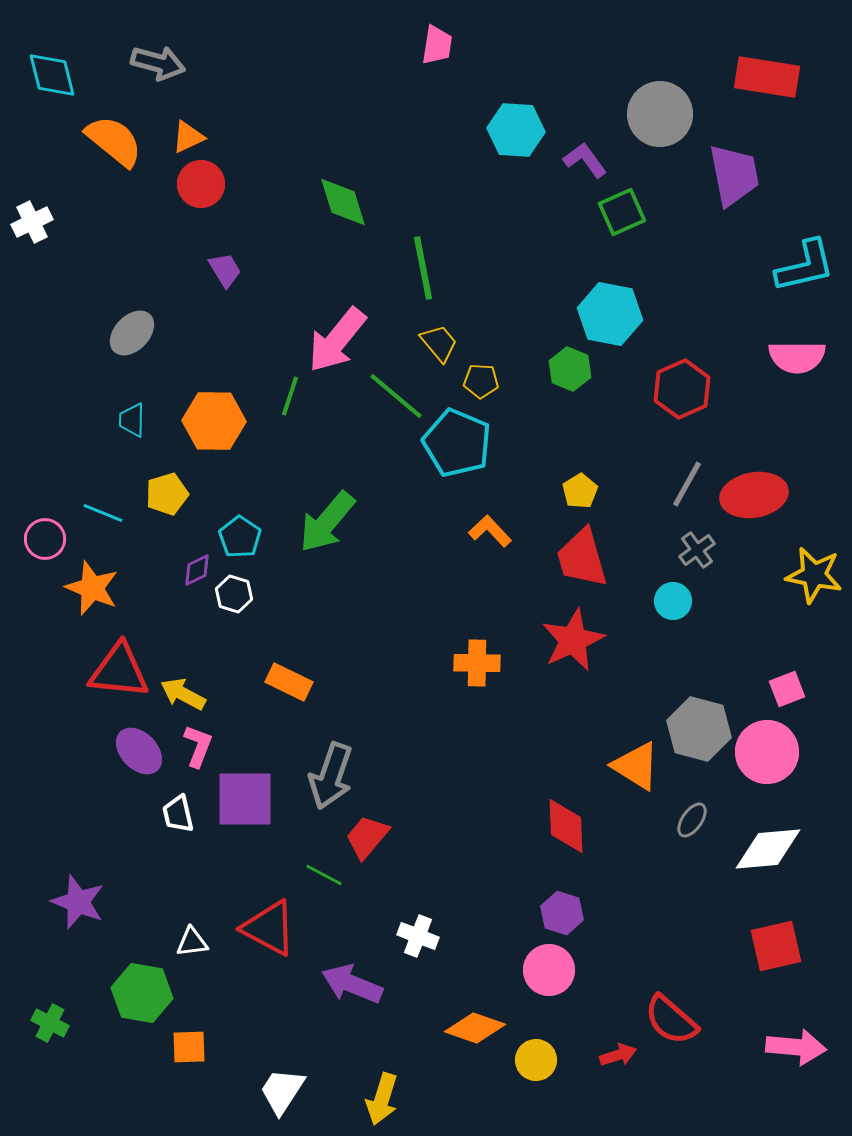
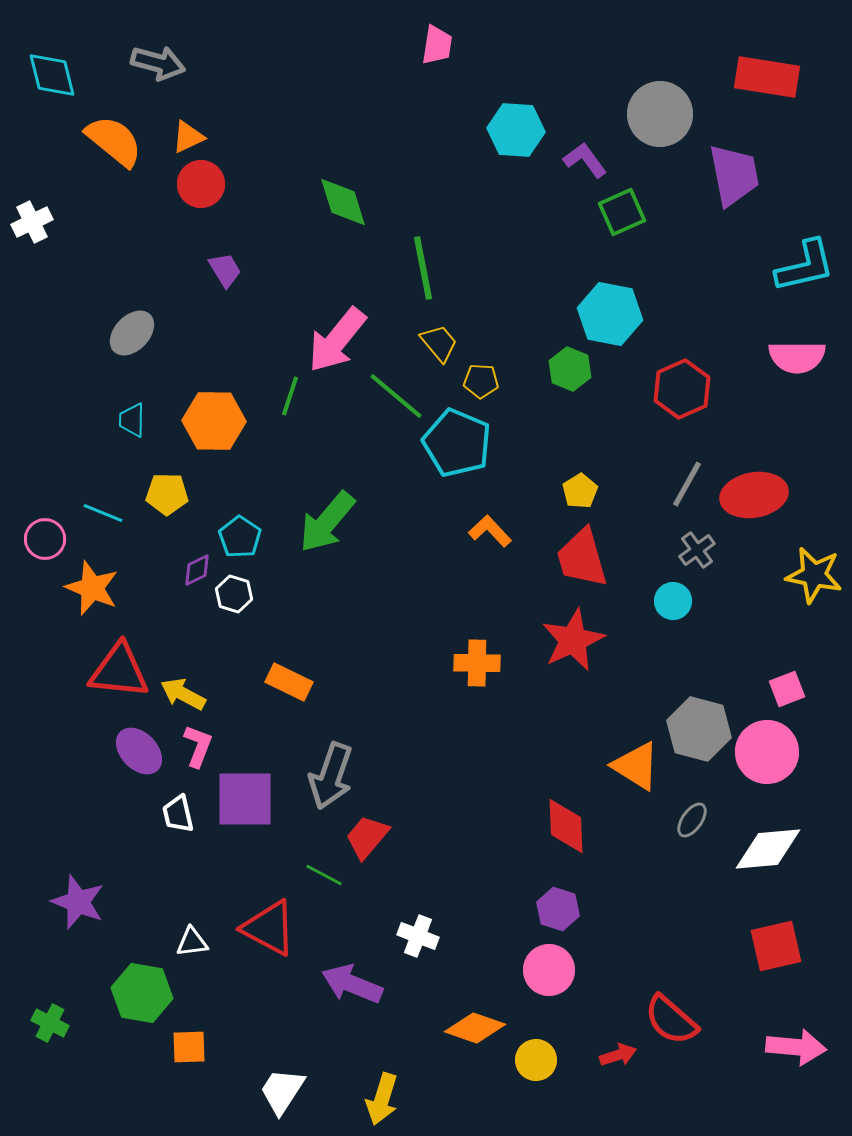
yellow pentagon at (167, 494): rotated 18 degrees clockwise
purple hexagon at (562, 913): moved 4 px left, 4 px up
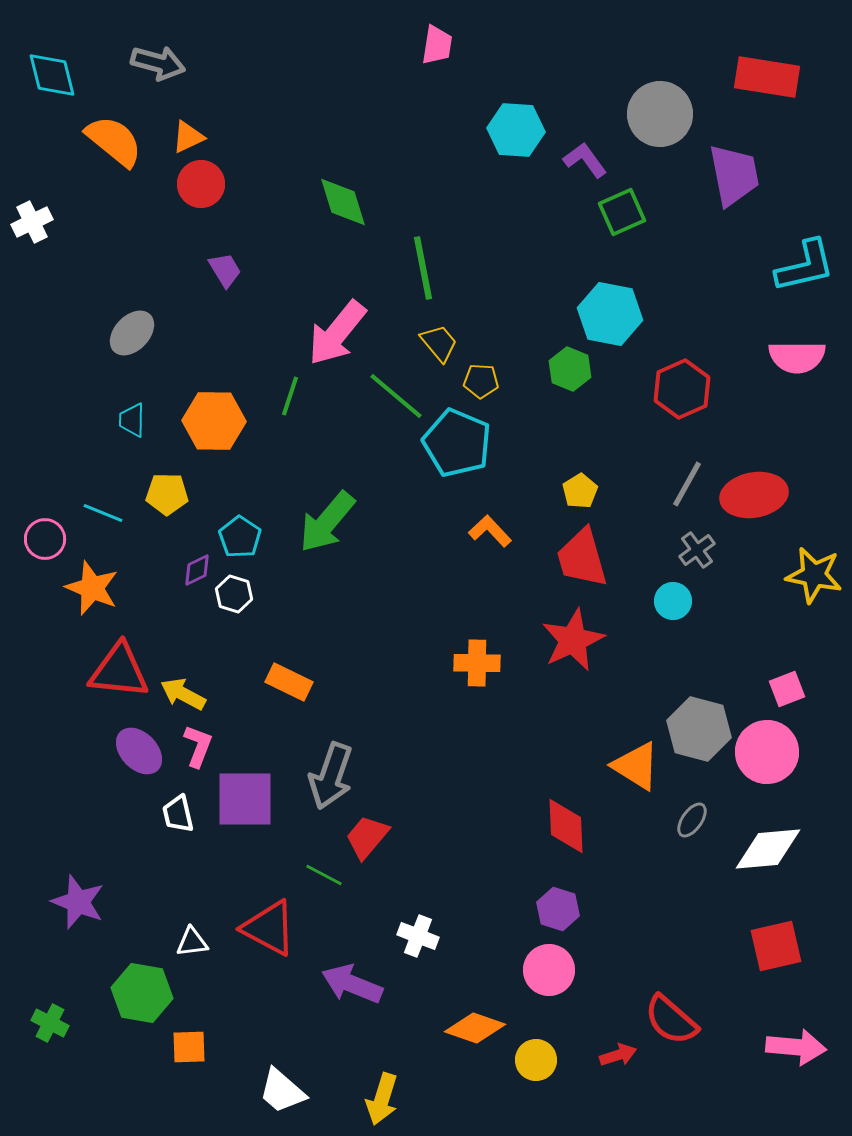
pink arrow at (337, 340): moved 7 px up
white trapezoid at (282, 1091): rotated 82 degrees counterclockwise
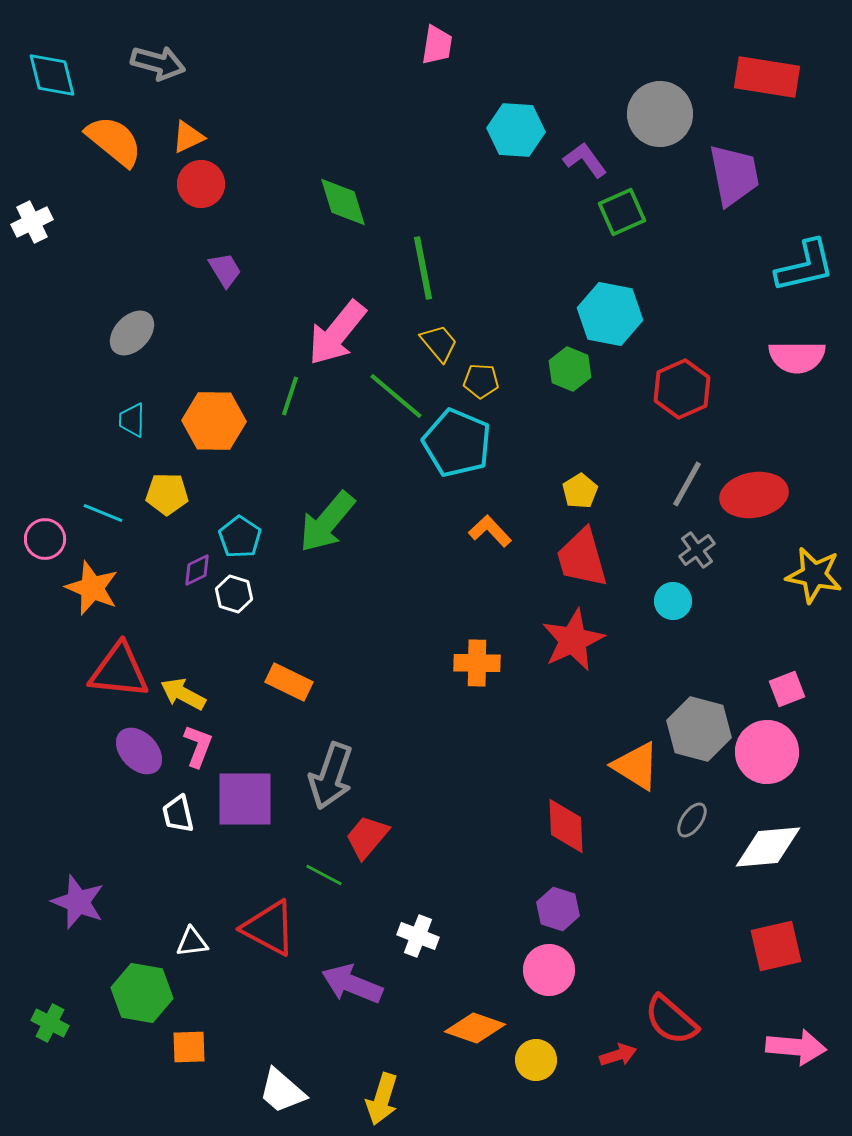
white diamond at (768, 849): moved 2 px up
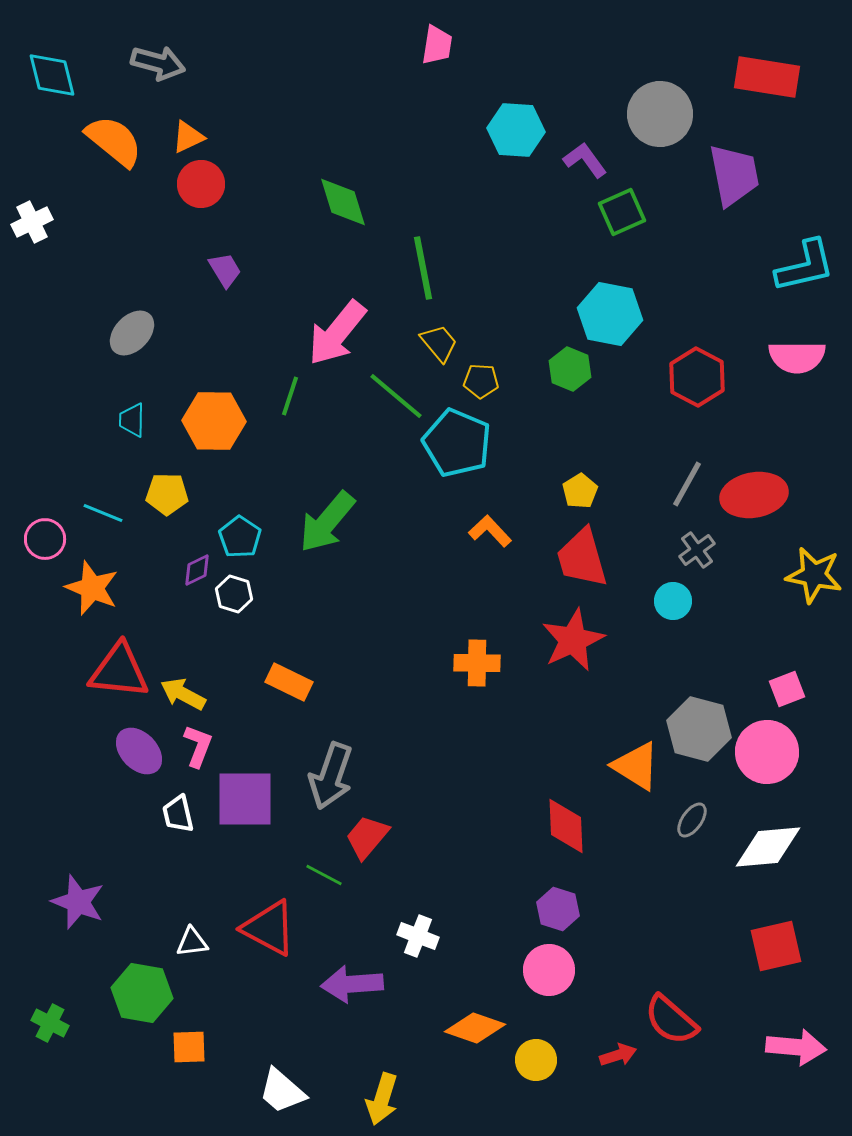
red hexagon at (682, 389): moved 15 px right, 12 px up; rotated 8 degrees counterclockwise
purple arrow at (352, 984): rotated 26 degrees counterclockwise
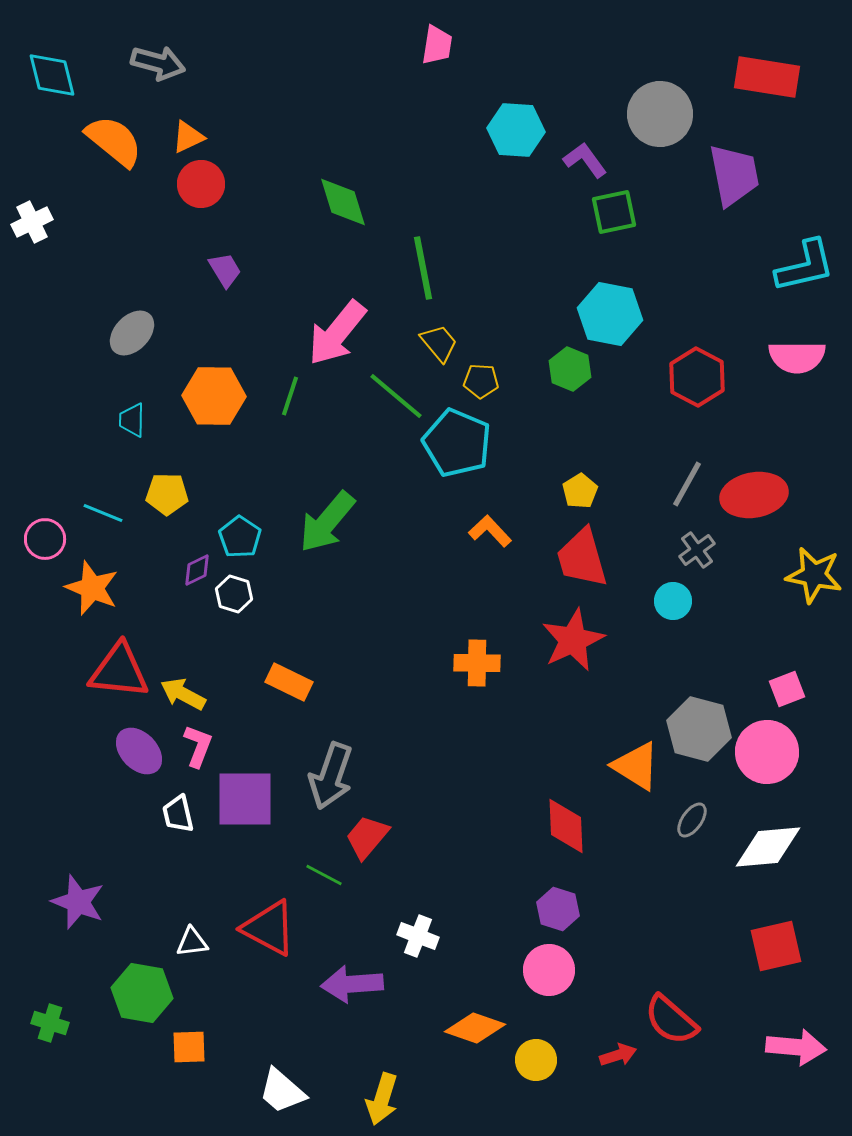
green square at (622, 212): moved 8 px left; rotated 12 degrees clockwise
orange hexagon at (214, 421): moved 25 px up
green cross at (50, 1023): rotated 9 degrees counterclockwise
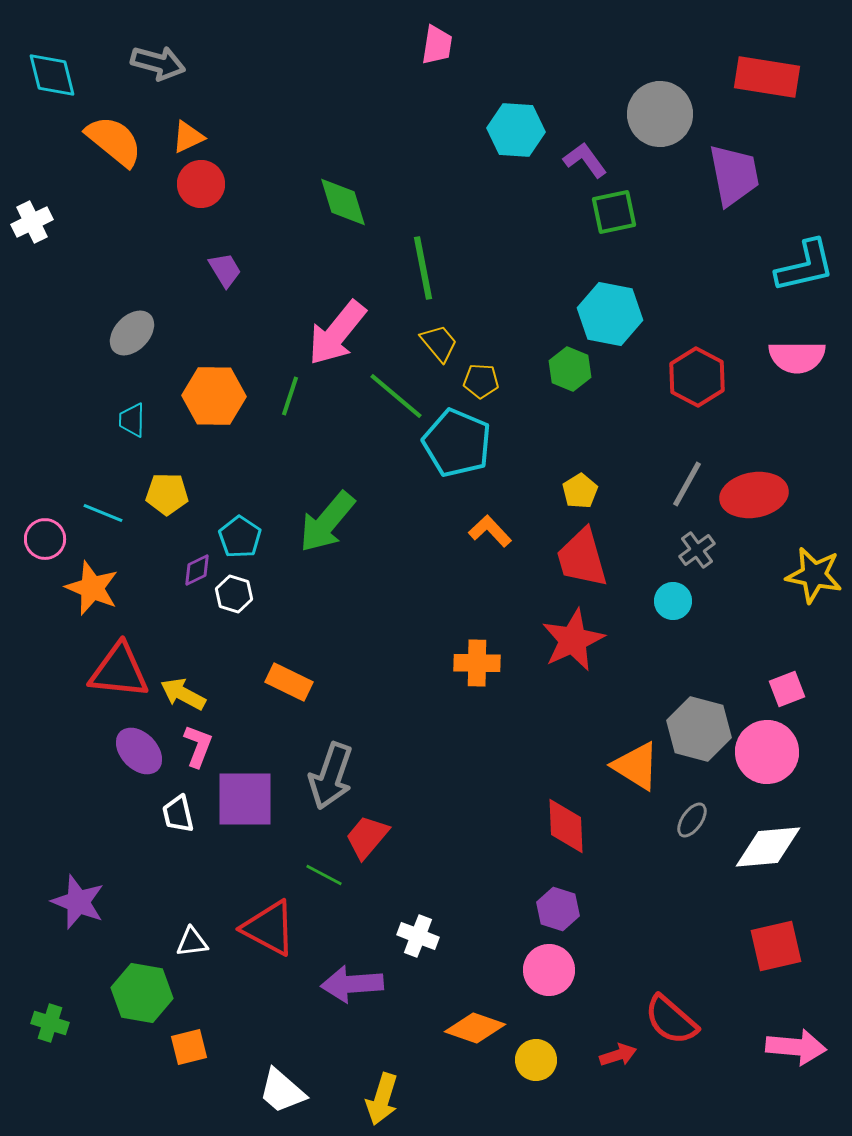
orange square at (189, 1047): rotated 12 degrees counterclockwise
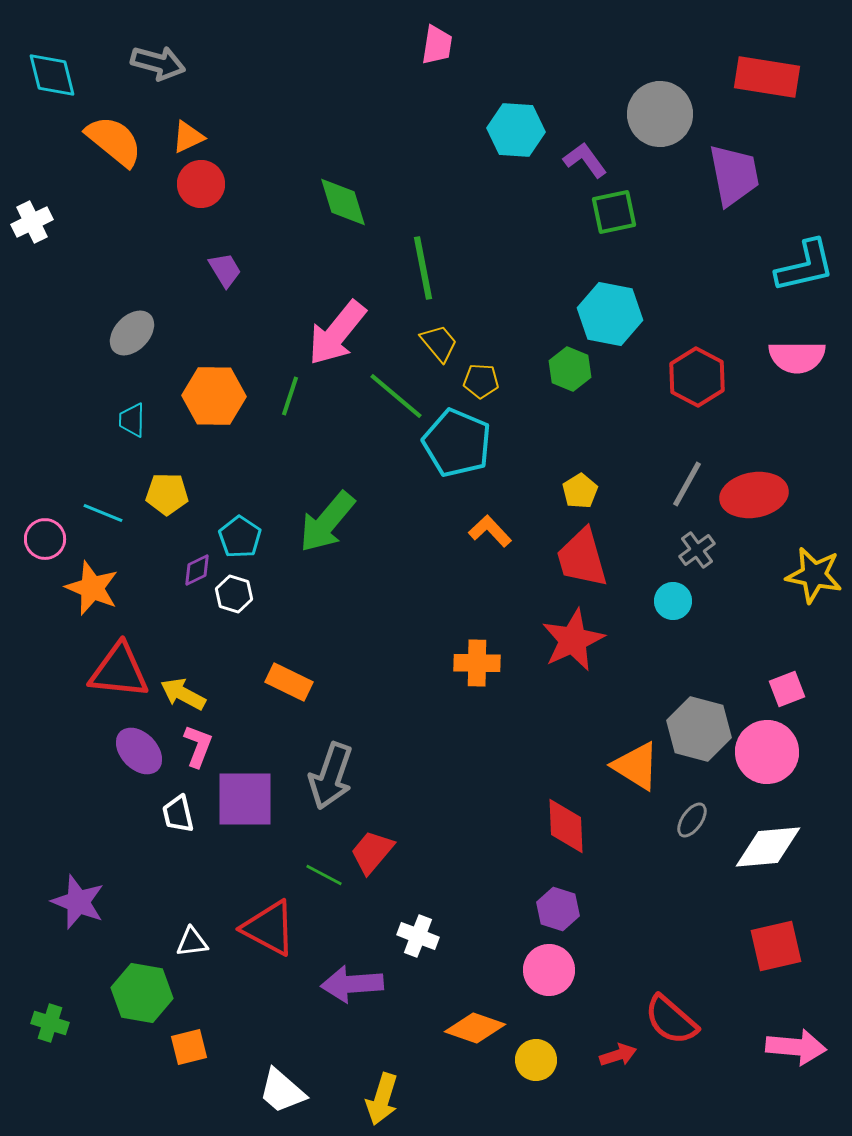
red trapezoid at (367, 837): moved 5 px right, 15 px down
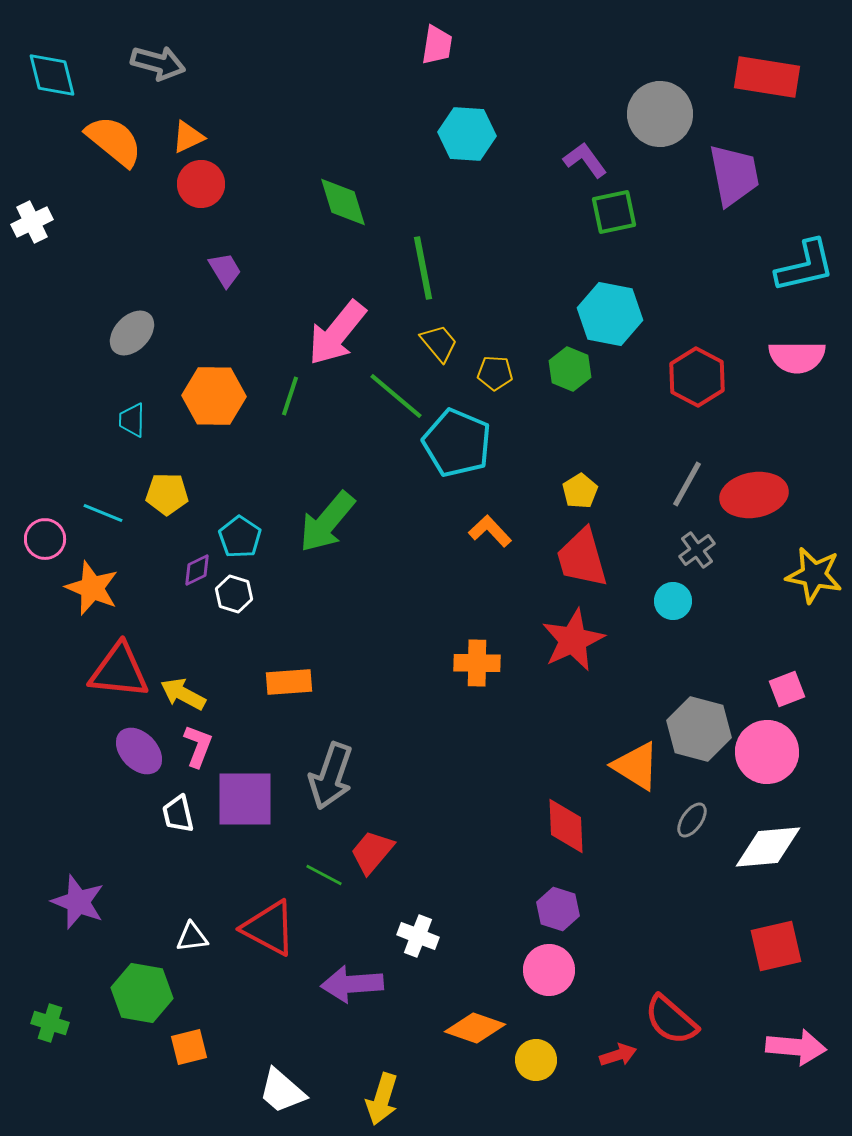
cyan hexagon at (516, 130): moved 49 px left, 4 px down
yellow pentagon at (481, 381): moved 14 px right, 8 px up
orange rectangle at (289, 682): rotated 30 degrees counterclockwise
white triangle at (192, 942): moved 5 px up
